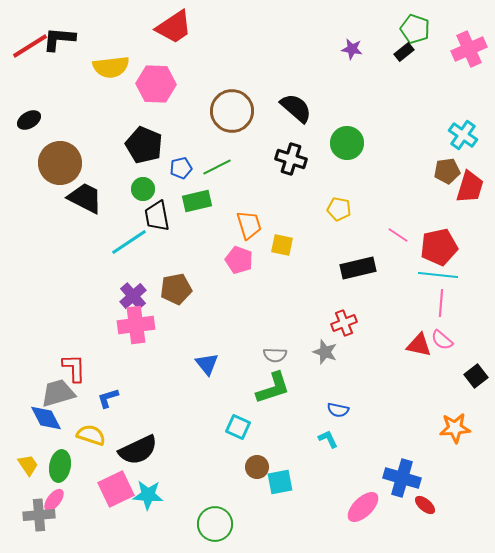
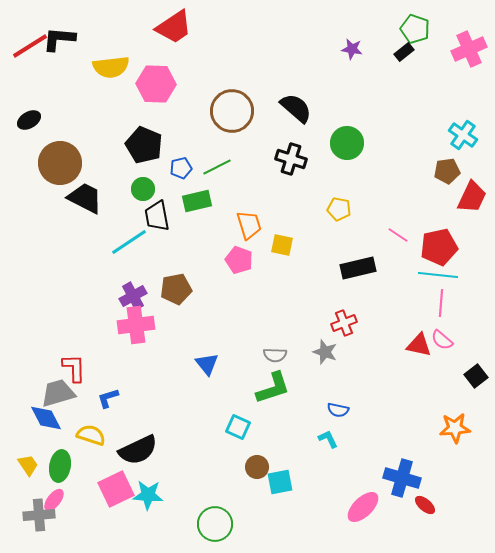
red trapezoid at (470, 187): moved 2 px right, 10 px down; rotated 8 degrees clockwise
purple cross at (133, 296): rotated 12 degrees clockwise
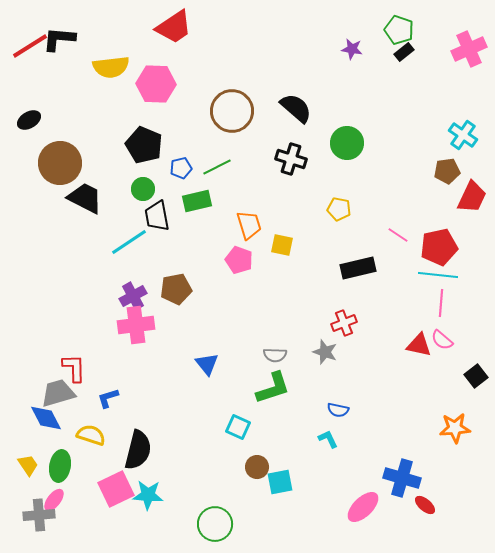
green pentagon at (415, 29): moved 16 px left, 1 px down
black semicircle at (138, 450): rotated 51 degrees counterclockwise
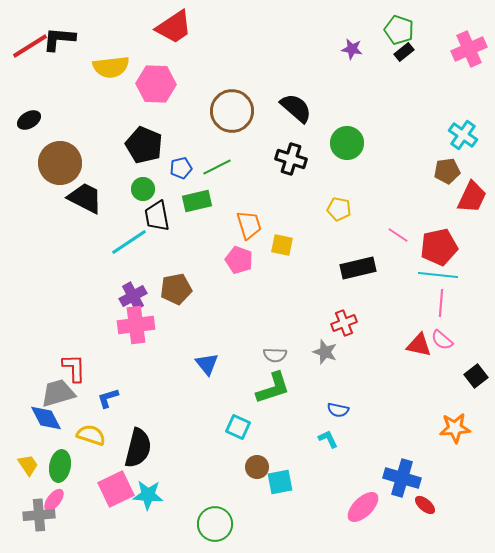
black semicircle at (138, 450): moved 2 px up
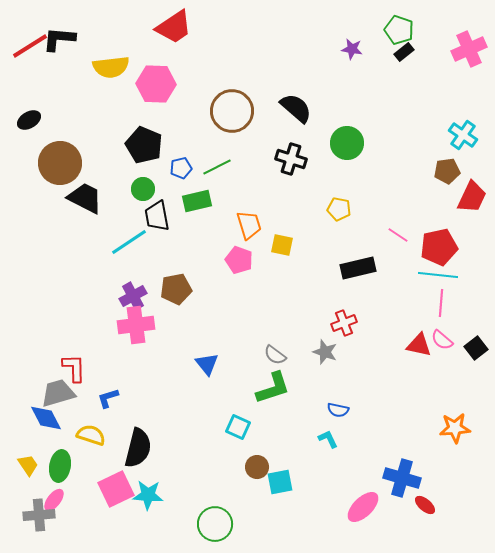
gray semicircle at (275, 355): rotated 35 degrees clockwise
black square at (476, 376): moved 28 px up
